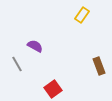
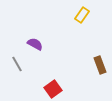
purple semicircle: moved 2 px up
brown rectangle: moved 1 px right, 1 px up
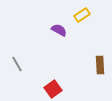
yellow rectangle: rotated 21 degrees clockwise
purple semicircle: moved 24 px right, 14 px up
brown rectangle: rotated 18 degrees clockwise
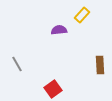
yellow rectangle: rotated 14 degrees counterclockwise
purple semicircle: rotated 35 degrees counterclockwise
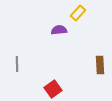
yellow rectangle: moved 4 px left, 2 px up
gray line: rotated 28 degrees clockwise
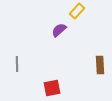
yellow rectangle: moved 1 px left, 2 px up
purple semicircle: rotated 35 degrees counterclockwise
red square: moved 1 px left, 1 px up; rotated 24 degrees clockwise
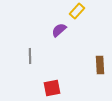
gray line: moved 13 px right, 8 px up
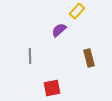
brown rectangle: moved 11 px left, 7 px up; rotated 12 degrees counterclockwise
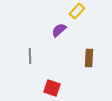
brown rectangle: rotated 18 degrees clockwise
red square: rotated 30 degrees clockwise
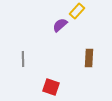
purple semicircle: moved 1 px right, 5 px up
gray line: moved 7 px left, 3 px down
red square: moved 1 px left, 1 px up
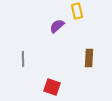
yellow rectangle: rotated 56 degrees counterclockwise
purple semicircle: moved 3 px left, 1 px down
red square: moved 1 px right
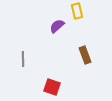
brown rectangle: moved 4 px left, 3 px up; rotated 24 degrees counterclockwise
